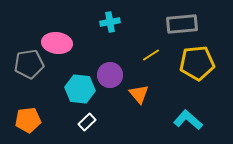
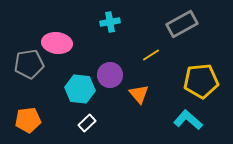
gray rectangle: rotated 24 degrees counterclockwise
yellow pentagon: moved 4 px right, 18 px down
white rectangle: moved 1 px down
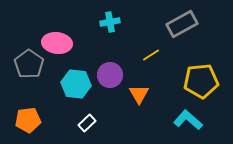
gray pentagon: rotated 28 degrees counterclockwise
cyan hexagon: moved 4 px left, 5 px up
orange triangle: rotated 10 degrees clockwise
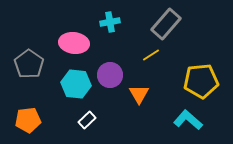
gray rectangle: moved 16 px left; rotated 20 degrees counterclockwise
pink ellipse: moved 17 px right
white rectangle: moved 3 px up
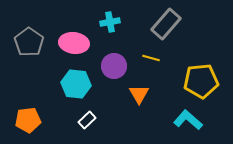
yellow line: moved 3 px down; rotated 48 degrees clockwise
gray pentagon: moved 22 px up
purple circle: moved 4 px right, 9 px up
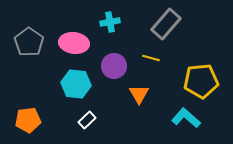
cyan L-shape: moved 2 px left, 2 px up
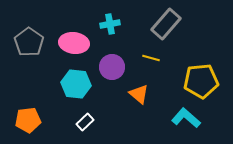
cyan cross: moved 2 px down
purple circle: moved 2 px left, 1 px down
orange triangle: rotated 20 degrees counterclockwise
white rectangle: moved 2 px left, 2 px down
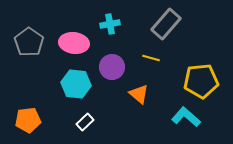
cyan L-shape: moved 1 px up
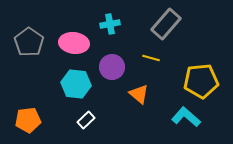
white rectangle: moved 1 px right, 2 px up
